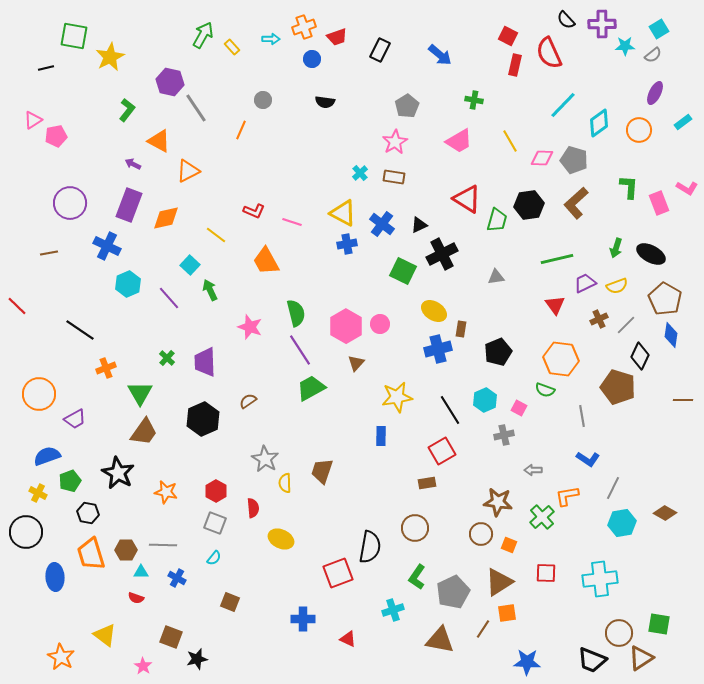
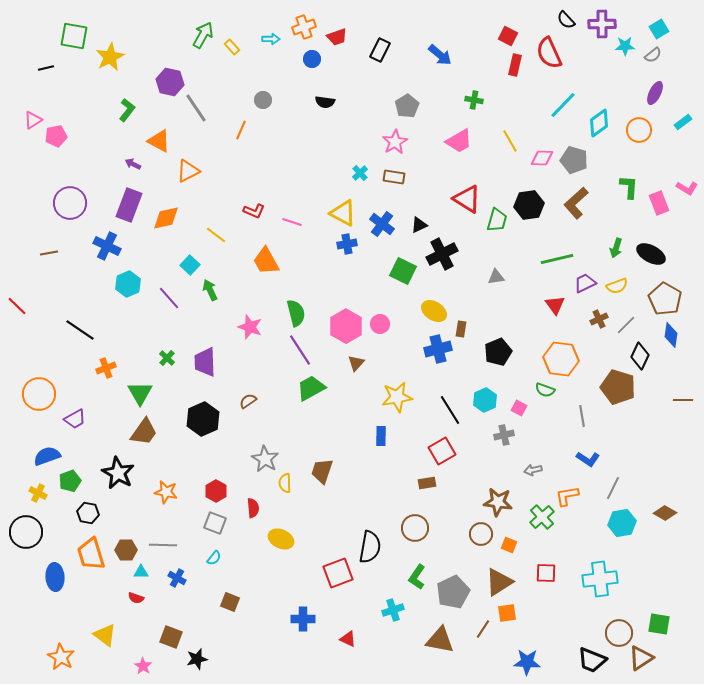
gray arrow at (533, 470): rotated 12 degrees counterclockwise
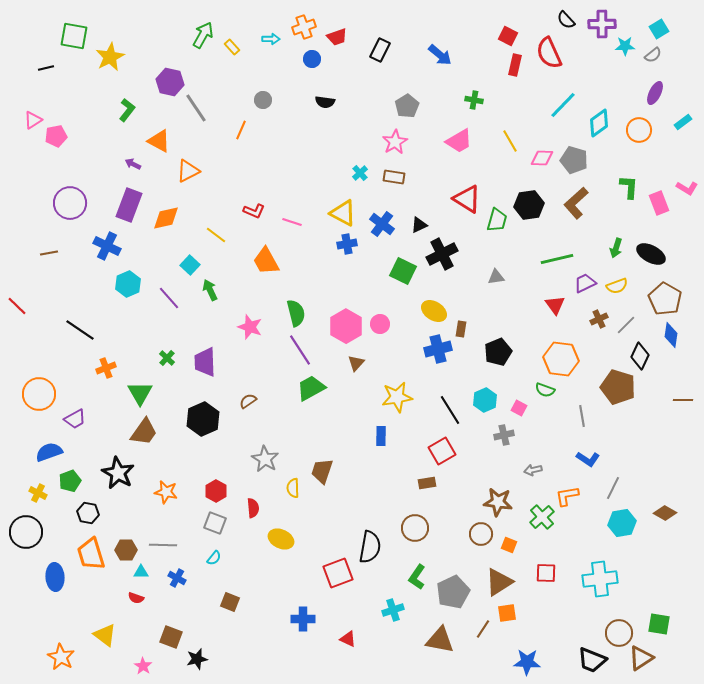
blue semicircle at (47, 456): moved 2 px right, 4 px up
yellow semicircle at (285, 483): moved 8 px right, 5 px down
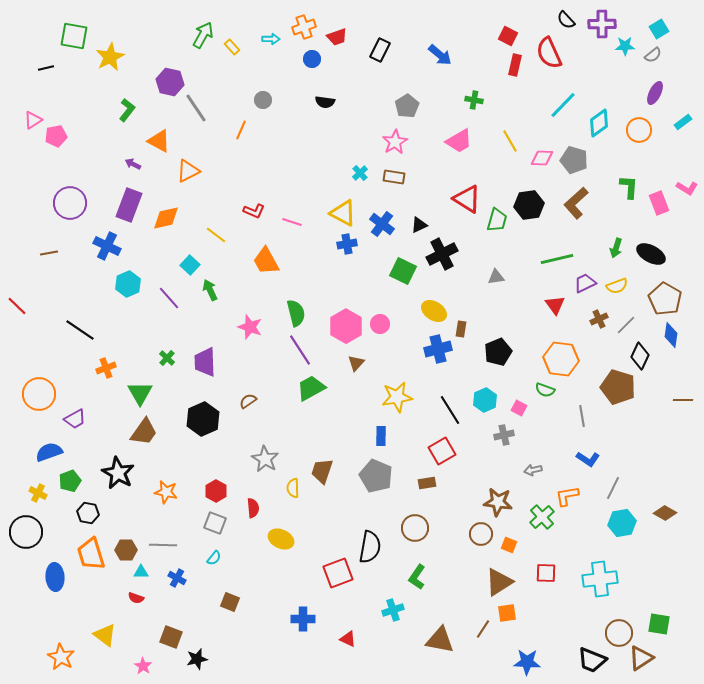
gray pentagon at (453, 592): moved 77 px left, 116 px up; rotated 24 degrees counterclockwise
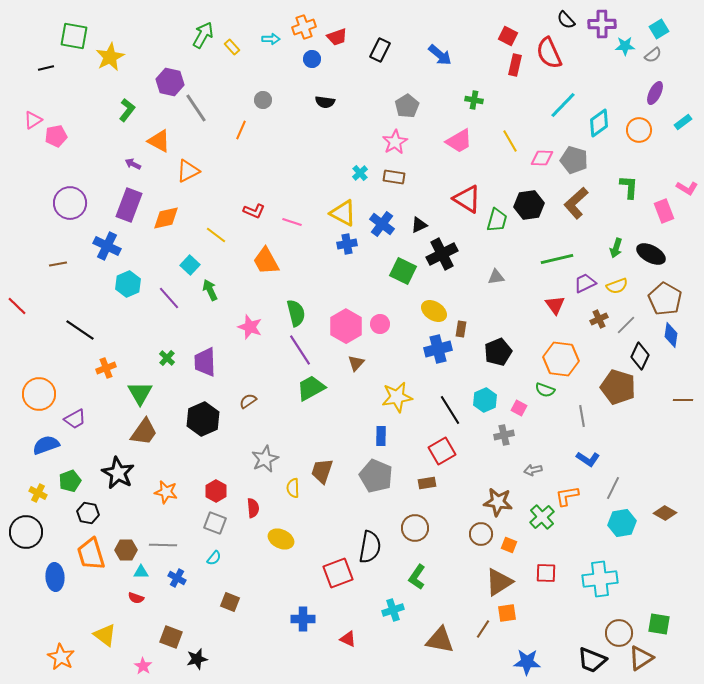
pink rectangle at (659, 203): moved 5 px right, 8 px down
brown line at (49, 253): moved 9 px right, 11 px down
blue semicircle at (49, 452): moved 3 px left, 7 px up
gray star at (265, 459): rotated 16 degrees clockwise
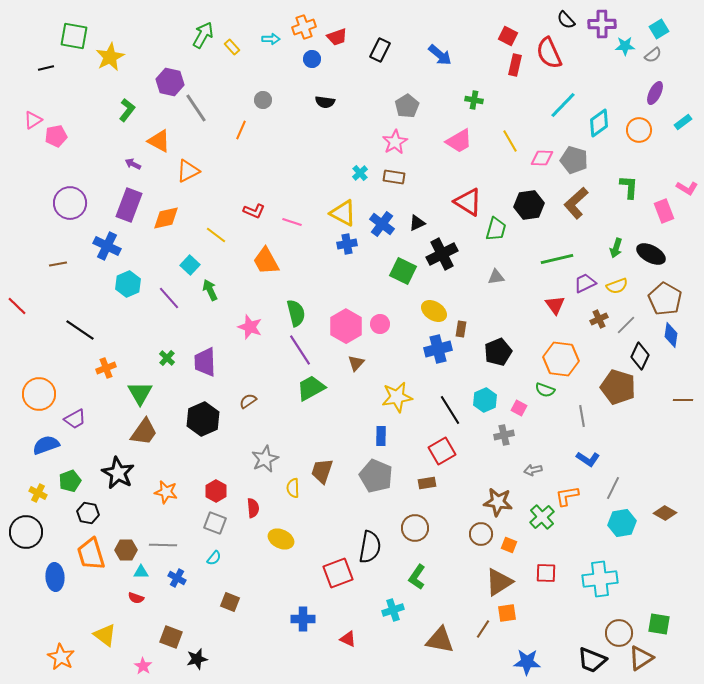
red triangle at (467, 199): moved 1 px right, 3 px down
green trapezoid at (497, 220): moved 1 px left, 9 px down
black triangle at (419, 225): moved 2 px left, 2 px up
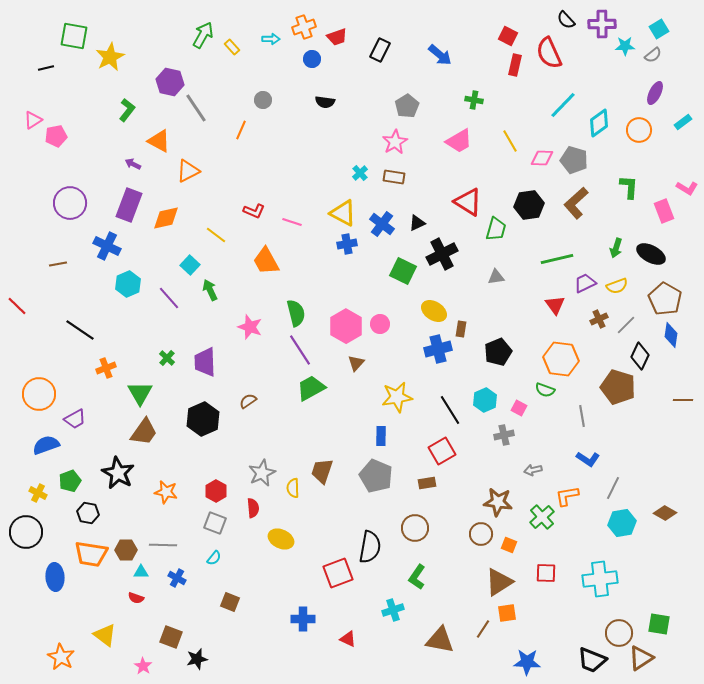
gray star at (265, 459): moved 3 px left, 14 px down
orange trapezoid at (91, 554): rotated 64 degrees counterclockwise
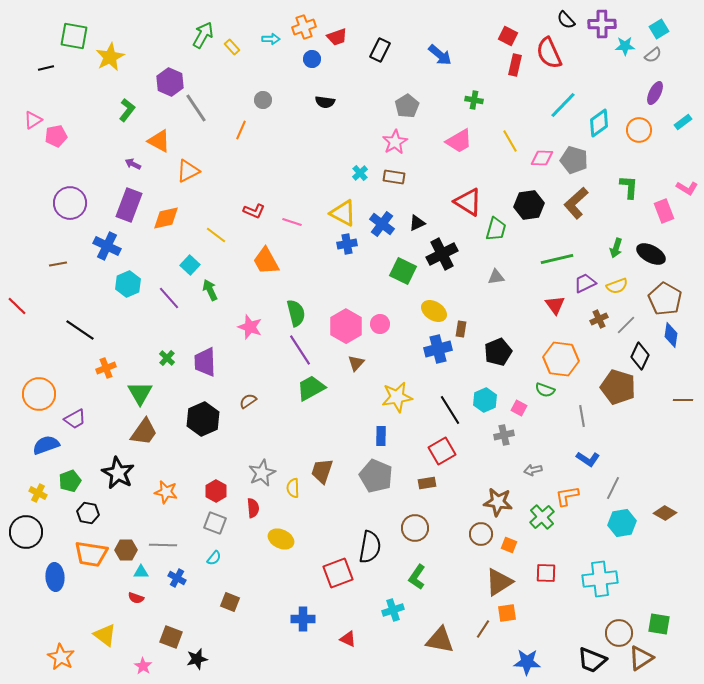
purple hexagon at (170, 82): rotated 12 degrees clockwise
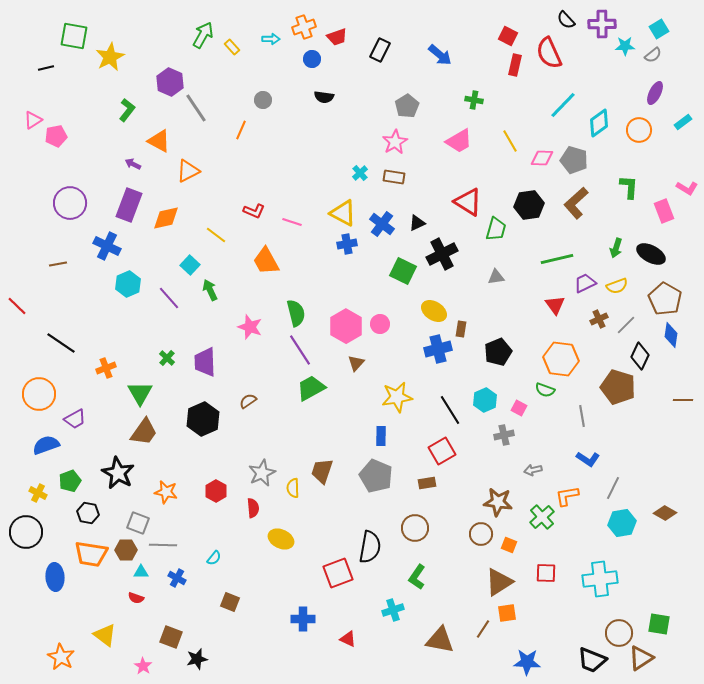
black semicircle at (325, 102): moved 1 px left, 5 px up
black line at (80, 330): moved 19 px left, 13 px down
gray square at (215, 523): moved 77 px left
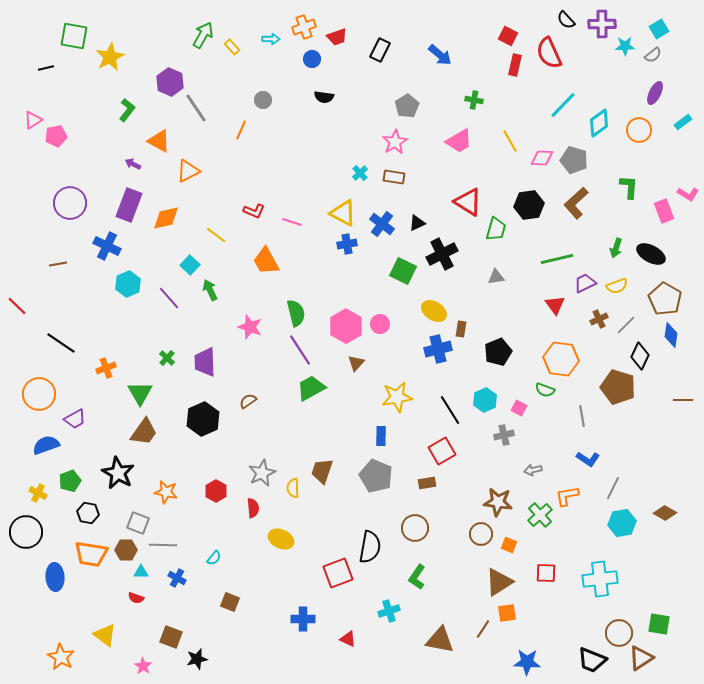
pink L-shape at (687, 188): moved 1 px right, 6 px down
green cross at (542, 517): moved 2 px left, 2 px up
cyan cross at (393, 610): moved 4 px left, 1 px down
